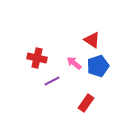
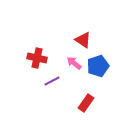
red triangle: moved 9 px left
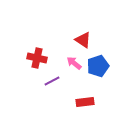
red rectangle: moved 1 px left, 1 px up; rotated 48 degrees clockwise
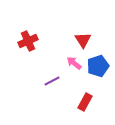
red triangle: rotated 24 degrees clockwise
red cross: moved 9 px left, 17 px up; rotated 36 degrees counterclockwise
red rectangle: rotated 54 degrees counterclockwise
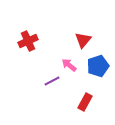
red triangle: rotated 12 degrees clockwise
pink arrow: moved 5 px left, 2 px down
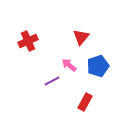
red triangle: moved 2 px left, 3 px up
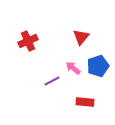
pink arrow: moved 4 px right, 3 px down
red rectangle: rotated 66 degrees clockwise
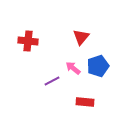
red cross: rotated 30 degrees clockwise
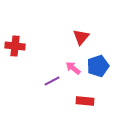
red cross: moved 13 px left, 5 px down
red rectangle: moved 1 px up
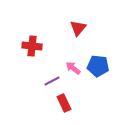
red triangle: moved 3 px left, 9 px up
red cross: moved 17 px right
blue pentagon: rotated 25 degrees clockwise
red rectangle: moved 21 px left, 2 px down; rotated 60 degrees clockwise
